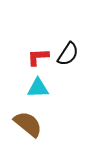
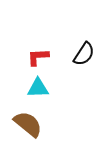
black semicircle: moved 16 px right
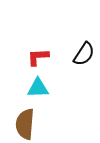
brown semicircle: moved 3 px left; rotated 124 degrees counterclockwise
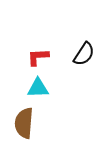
brown semicircle: moved 1 px left, 1 px up
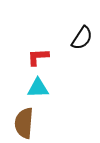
black semicircle: moved 2 px left, 16 px up
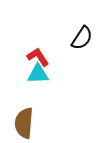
red L-shape: rotated 60 degrees clockwise
cyan triangle: moved 14 px up
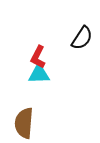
red L-shape: rotated 120 degrees counterclockwise
cyan triangle: moved 1 px right
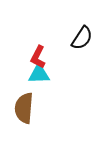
brown semicircle: moved 15 px up
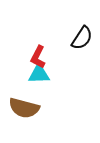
brown semicircle: rotated 80 degrees counterclockwise
